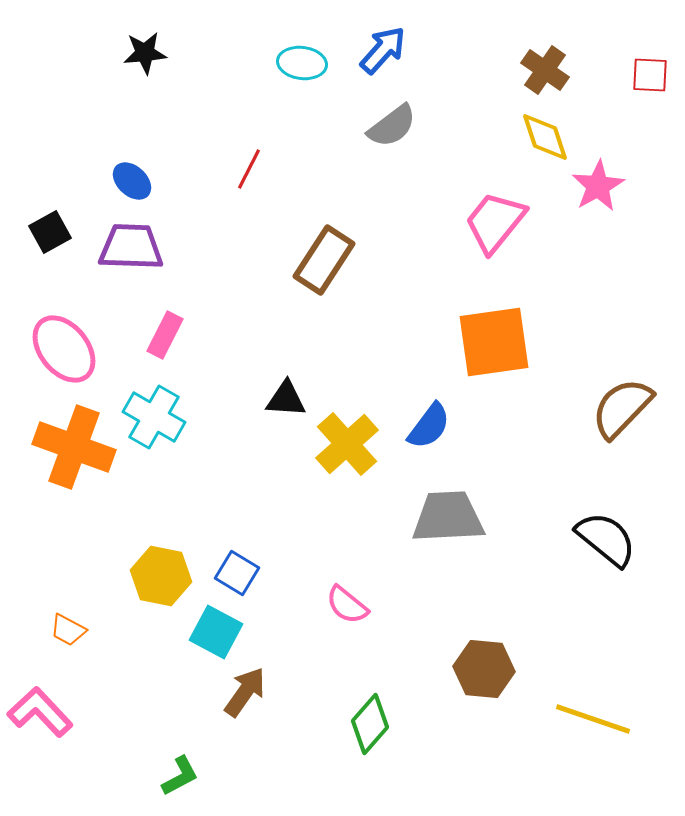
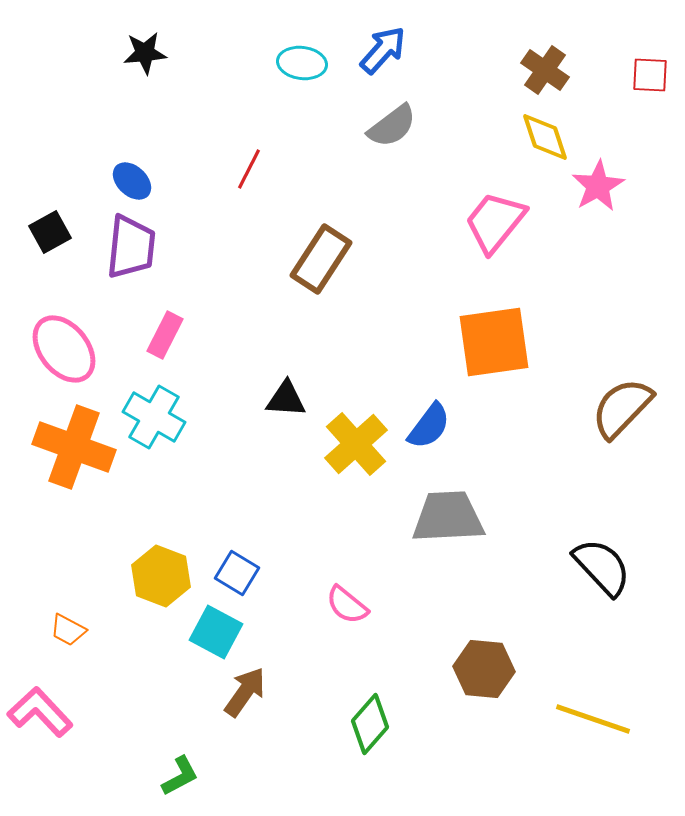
purple trapezoid: rotated 94 degrees clockwise
brown rectangle: moved 3 px left, 1 px up
yellow cross: moved 9 px right
black semicircle: moved 4 px left, 28 px down; rotated 8 degrees clockwise
yellow hexagon: rotated 10 degrees clockwise
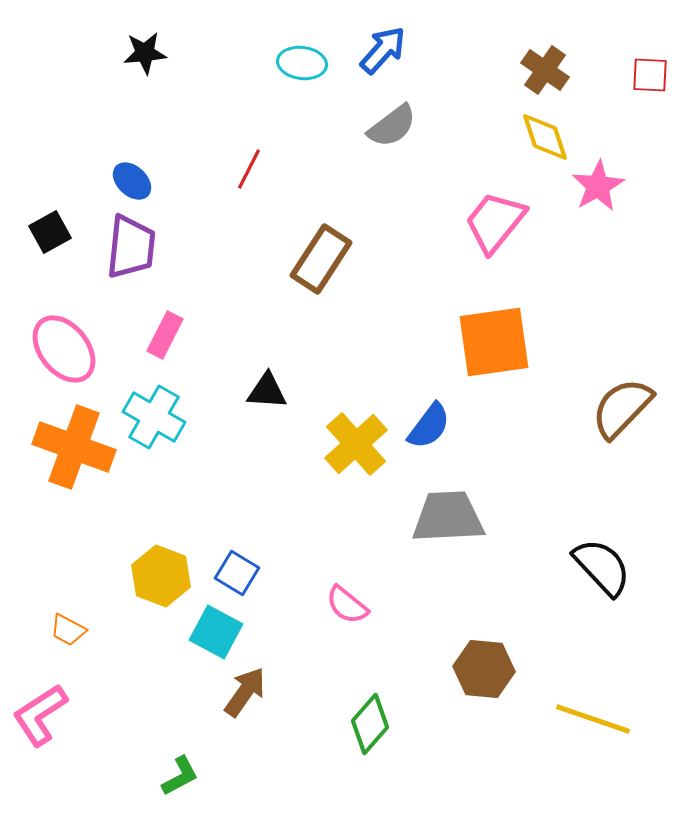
black triangle: moved 19 px left, 8 px up
pink L-shape: moved 3 px down; rotated 80 degrees counterclockwise
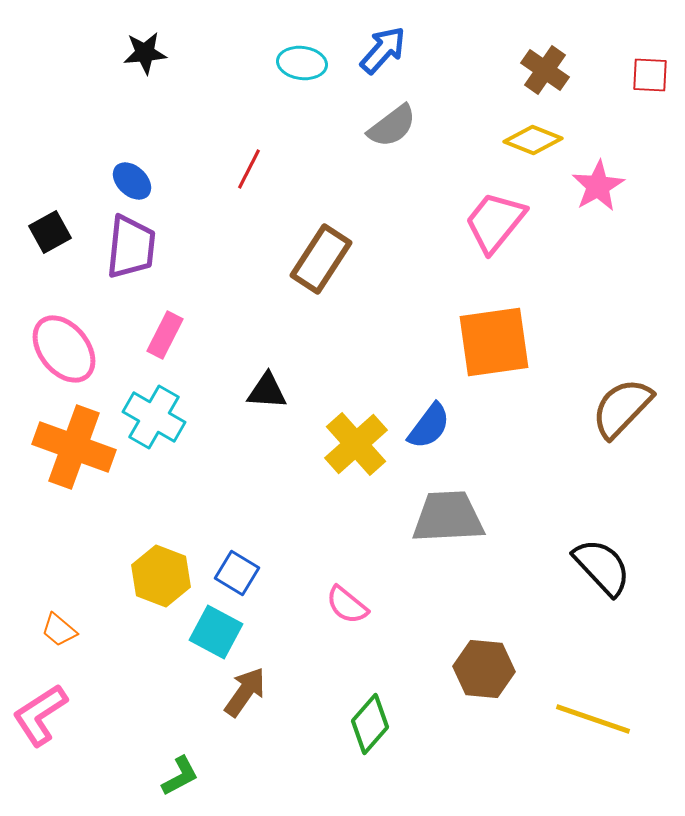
yellow diamond: moved 12 px left, 3 px down; rotated 50 degrees counterclockwise
orange trapezoid: moved 9 px left; rotated 12 degrees clockwise
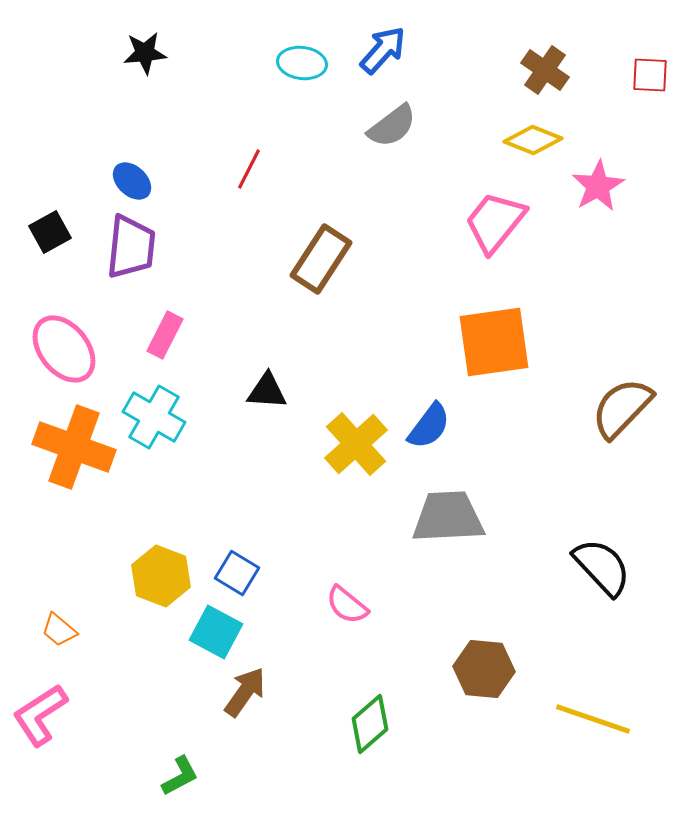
green diamond: rotated 8 degrees clockwise
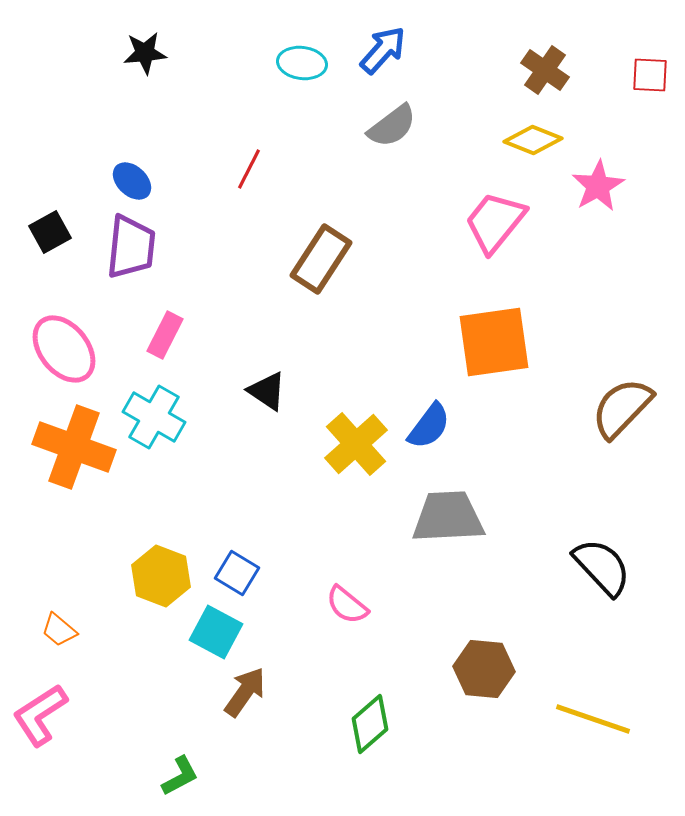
black triangle: rotated 30 degrees clockwise
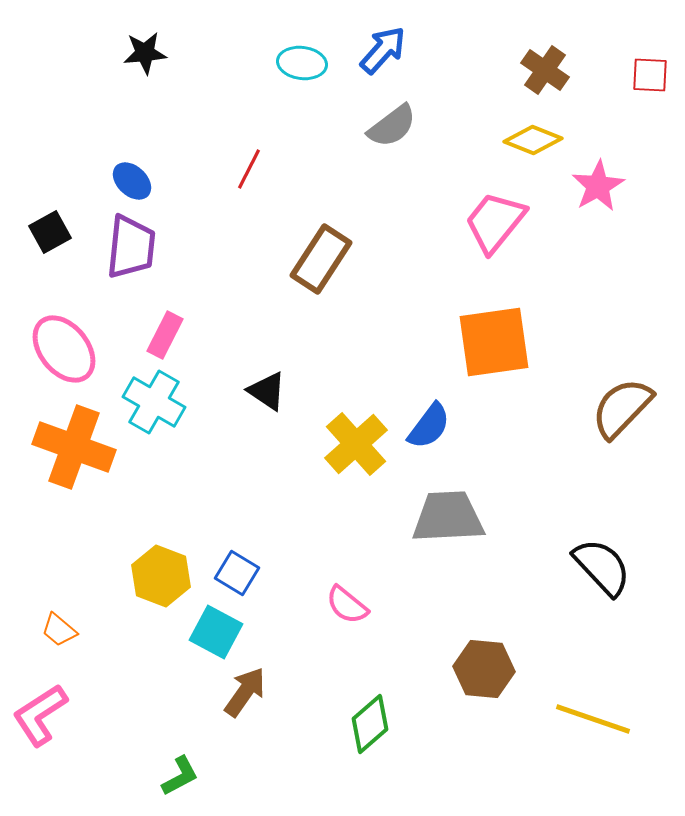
cyan cross: moved 15 px up
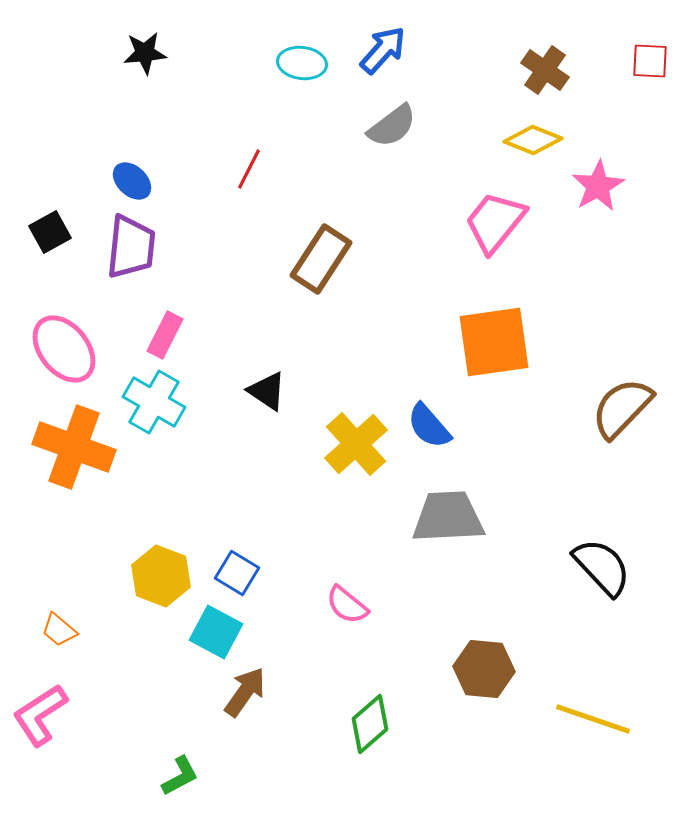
red square: moved 14 px up
blue semicircle: rotated 102 degrees clockwise
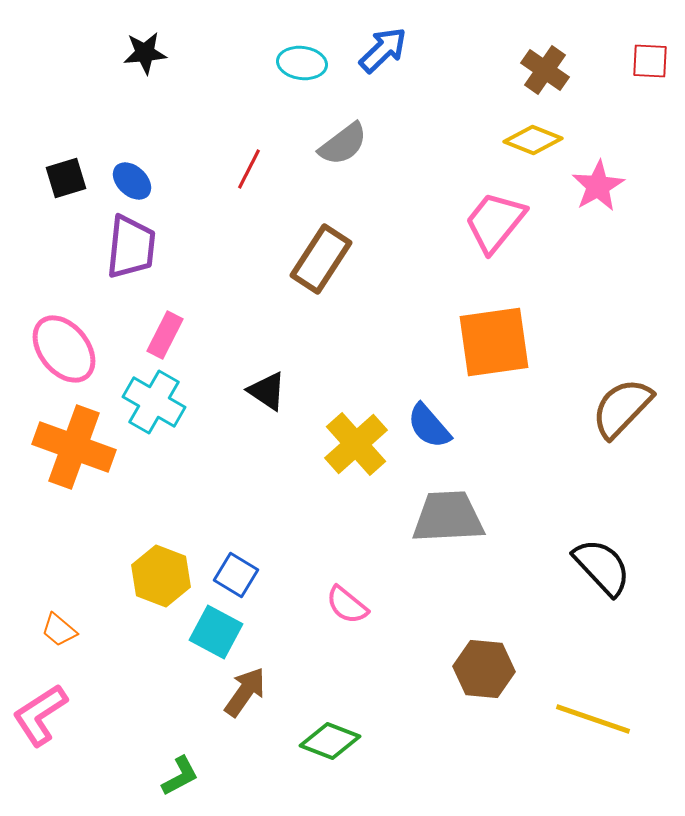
blue arrow: rotated 4 degrees clockwise
gray semicircle: moved 49 px left, 18 px down
black square: moved 16 px right, 54 px up; rotated 12 degrees clockwise
blue square: moved 1 px left, 2 px down
green diamond: moved 40 px left, 17 px down; rotated 62 degrees clockwise
